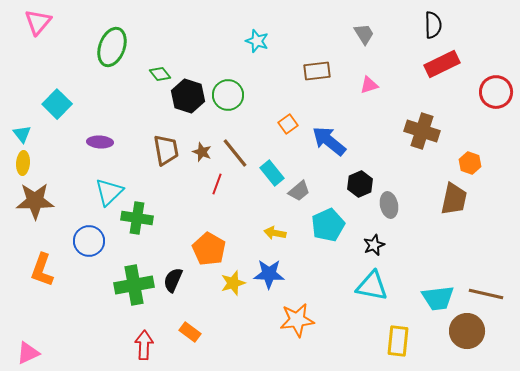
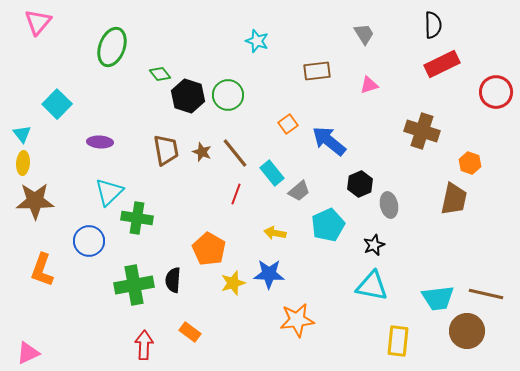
red line at (217, 184): moved 19 px right, 10 px down
black semicircle at (173, 280): rotated 20 degrees counterclockwise
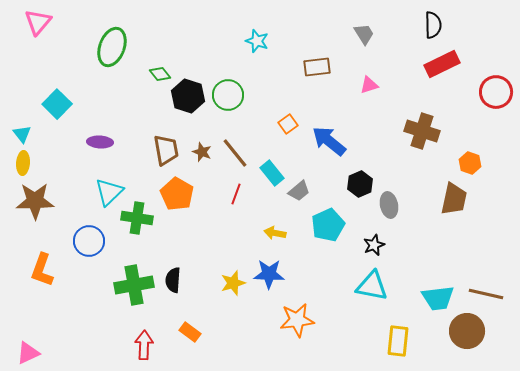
brown rectangle at (317, 71): moved 4 px up
orange pentagon at (209, 249): moved 32 px left, 55 px up
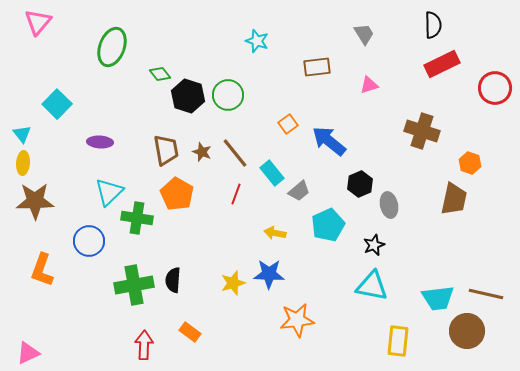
red circle at (496, 92): moved 1 px left, 4 px up
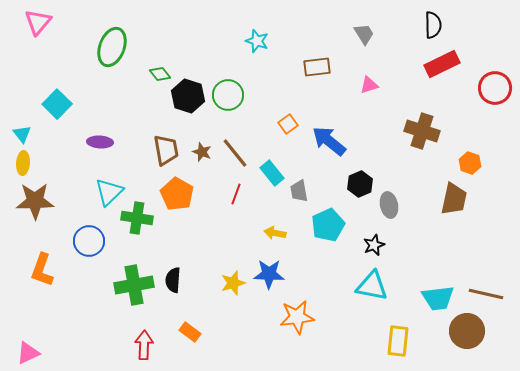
gray trapezoid at (299, 191): rotated 120 degrees clockwise
orange star at (297, 320): moved 3 px up
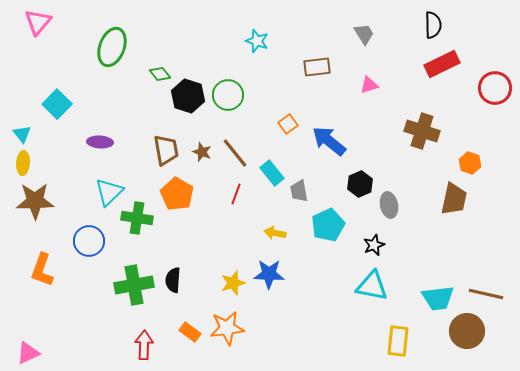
orange star at (297, 317): moved 70 px left, 11 px down
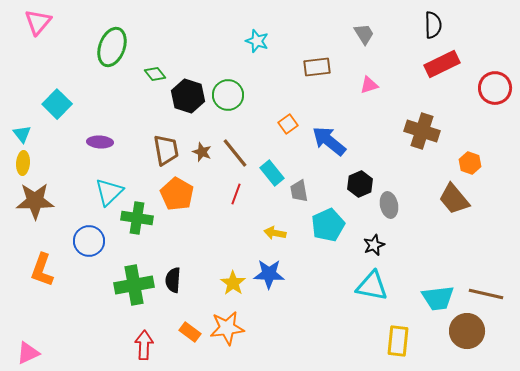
green diamond at (160, 74): moved 5 px left
brown trapezoid at (454, 199): rotated 128 degrees clockwise
yellow star at (233, 283): rotated 20 degrees counterclockwise
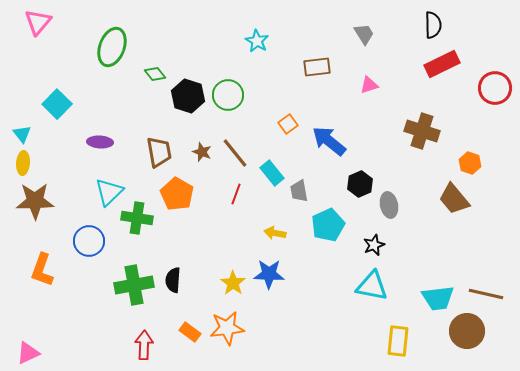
cyan star at (257, 41): rotated 10 degrees clockwise
brown trapezoid at (166, 150): moved 7 px left, 2 px down
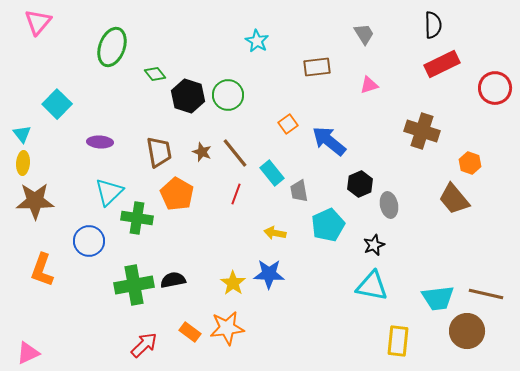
black semicircle at (173, 280): rotated 75 degrees clockwise
red arrow at (144, 345): rotated 44 degrees clockwise
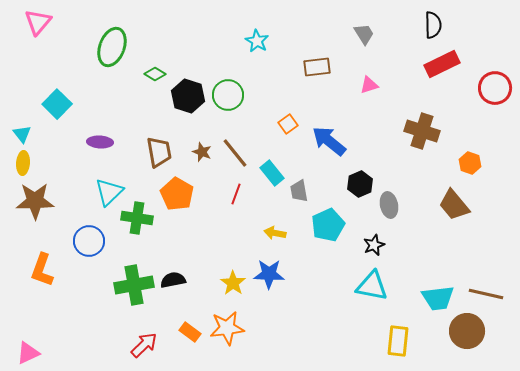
green diamond at (155, 74): rotated 20 degrees counterclockwise
brown trapezoid at (454, 199): moved 6 px down
